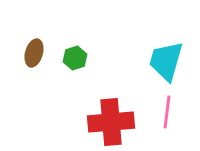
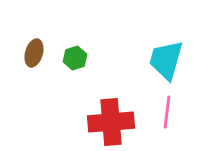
cyan trapezoid: moved 1 px up
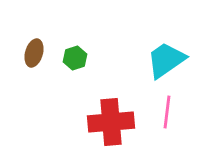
cyan trapezoid: rotated 39 degrees clockwise
